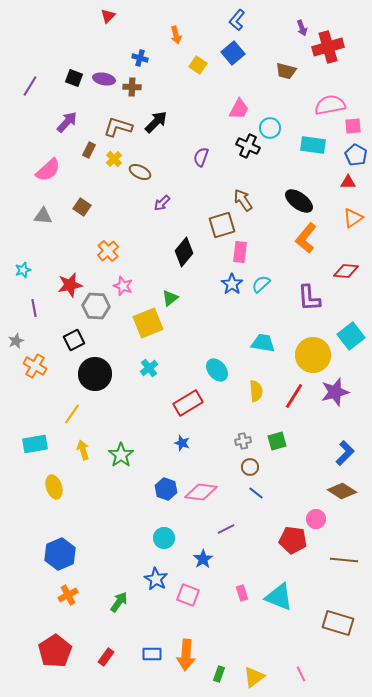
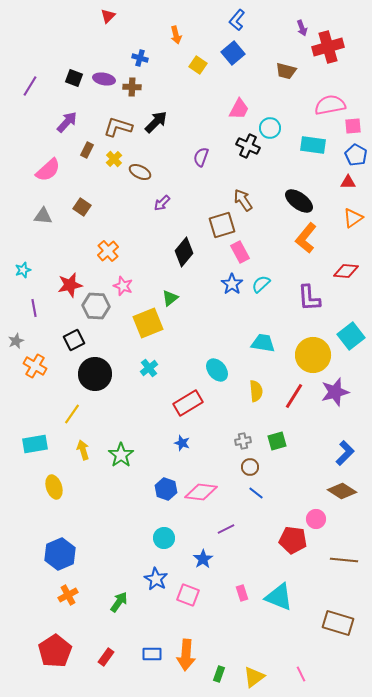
brown rectangle at (89, 150): moved 2 px left
pink rectangle at (240, 252): rotated 35 degrees counterclockwise
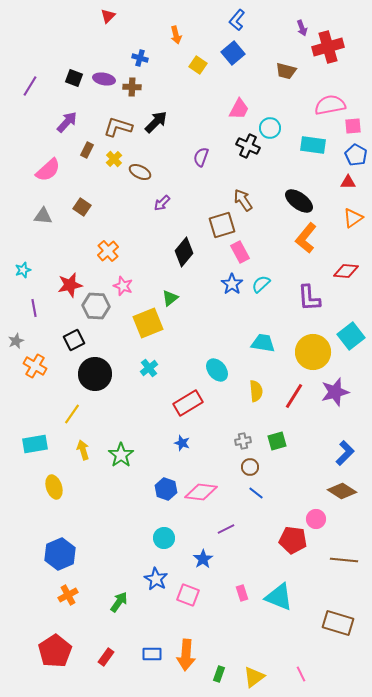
yellow circle at (313, 355): moved 3 px up
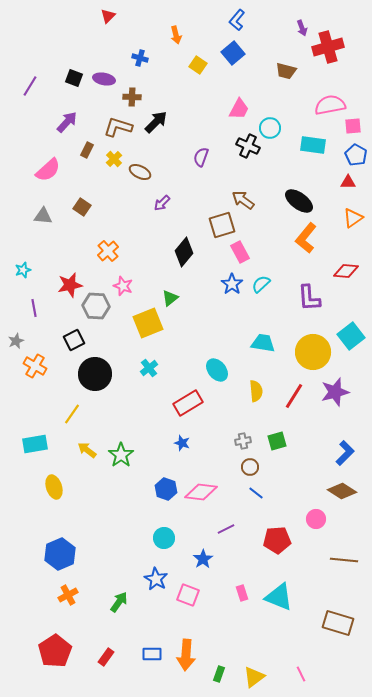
brown cross at (132, 87): moved 10 px down
brown arrow at (243, 200): rotated 20 degrees counterclockwise
yellow arrow at (83, 450): moved 4 px right; rotated 36 degrees counterclockwise
red pentagon at (293, 540): moved 16 px left; rotated 12 degrees counterclockwise
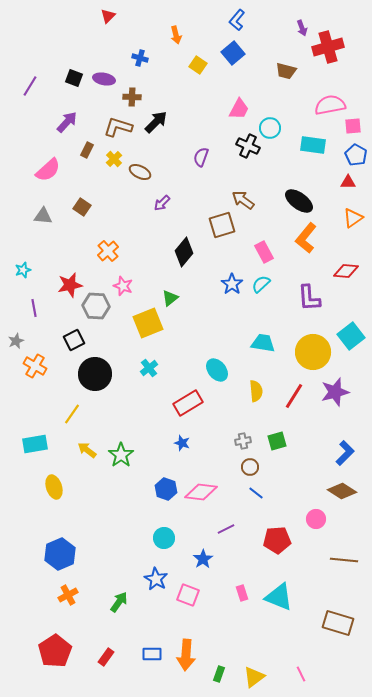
pink rectangle at (240, 252): moved 24 px right
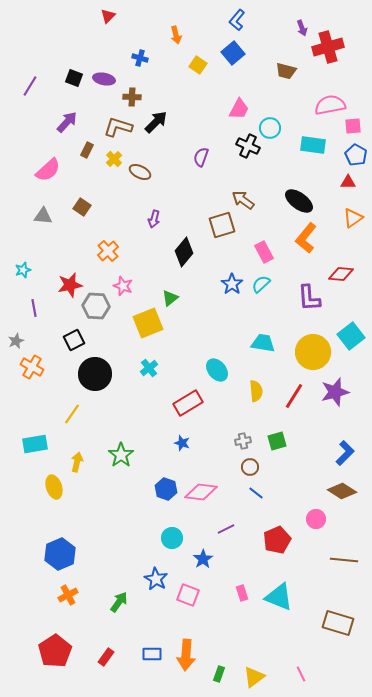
purple arrow at (162, 203): moved 8 px left, 16 px down; rotated 30 degrees counterclockwise
red diamond at (346, 271): moved 5 px left, 3 px down
orange cross at (35, 366): moved 3 px left, 1 px down
yellow arrow at (87, 450): moved 10 px left, 12 px down; rotated 66 degrees clockwise
cyan circle at (164, 538): moved 8 px right
red pentagon at (277, 540): rotated 20 degrees counterclockwise
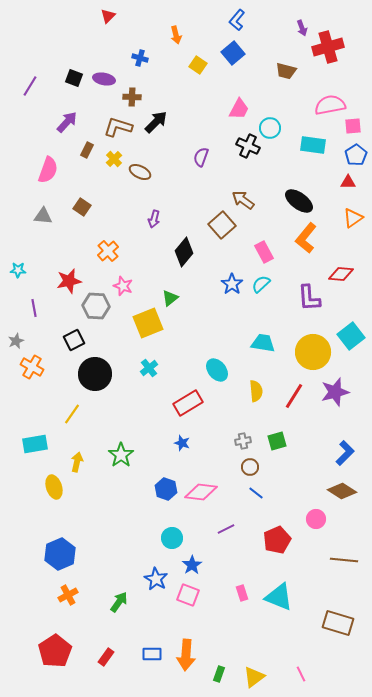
blue pentagon at (356, 155): rotated 10 degrees clockwise
pink semicircle at (48, 170): rotated 28 degrees counterclockwise
brown square at (222, 225): rotated 24 degrees counterclockwise
cyan star at (23, 270): moved 5 px left; rotated 21 degrees clockwise
red star at (70, 285): moved 1 px left, 4 px up
blue star at (203, 559): moved 11 px left, 6 px down
